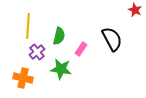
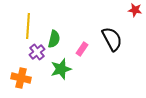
red star: rotated 16 degrees counterclockwise
green semicircle: moved 5 px left, 3 px down
pink rectangle: moved 1 px right
green star: rotated 25 degrees counterclockwise
orange cross: moved 2 px left
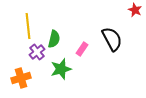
red star: rotated 16 degrees clockwise
yellow line: rotated 10 degrees counterclockwise
orange cross: rotated 30 degrees counterclockwise
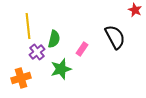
black semicircle: moved 3 px right, 2 px up
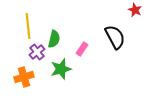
orange cross: moved 3 px right, 1 px up
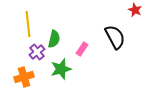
yellow line: moved 2 px up
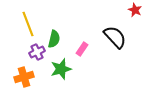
yellow line: rotated 15 degrees counterclockwise
black semicircle: rotated 15 degrees counterclockwise
purple cross: rotated 14 degrees clockwise
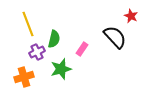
red star: moved 4 px left, 6 px down
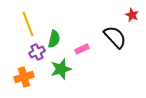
red star: moved 1 px right, 1 px up
pink rectangle: rotated 32 degrees clockwise
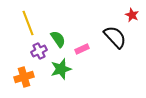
yellow line: moved 1 px up
green semicircle: moved 4 px right; rotated 48 degrees counterclockwise
purple cross: moved 2 px right, 1 px up
